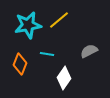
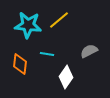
cyan star: rotated 16 degrees clockwise
orange diamond: rotated 15 degrees counterclockwise
white diamond: moved 2 px right, 1 px up
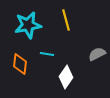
yellow line: moved 7 px right; rotated 65 degrees counterclockwise
cyan star: rotated 16 degrees counterclockwise
gray semicircle: moved 8 px right, 3 px down
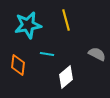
gray semicircle: rotated 54 degrees clockwise
orange diamond: moved 2 px left, 1 px down
white diamond: rotated 15 degrees clockwise
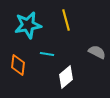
gray semicircle: moved 2 px up
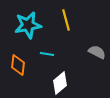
white diamond: moved 6 px left, 6 px down
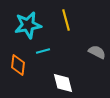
cyan line: moved 4 px left, 3 px up; rotated 24 degrees counterclockwise
white diamond: moved 3 px right; rotated 65 degrees counterclockwise
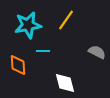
yellow line: rotated 50 degrees clockwise
cyan line: rotated 16 degrees clockwise
orange diamond: rotated 10 degrees counterclockwise
white diamond: moved 2 px right
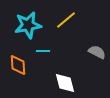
yellow line: rotated 15 degrees clockwise
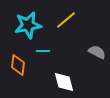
orange diamond: rotated 10 degrees clockwise
white diamond: moved 1 px left, 1 px up
